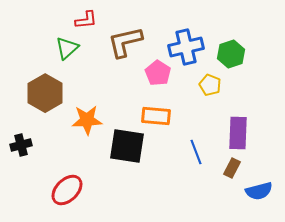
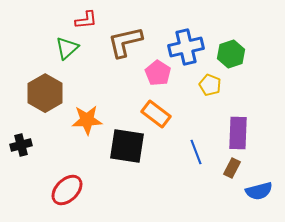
orange rectangle: moved 2 px up; rotated 32 degrees clockwise
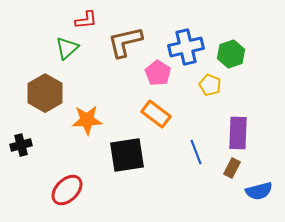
black square: moved 9 px down; rotated 18 degrees counterclockwise
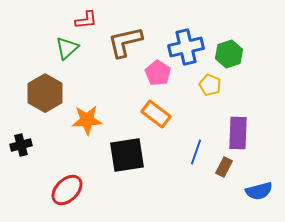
green hexagon: moved 2 px left
blue line: rotated 40 degrees clockwise
brown rectangle: moved 8 px left, 1 px up
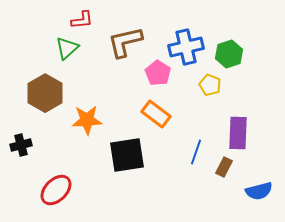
red L-shape: moved 4 px left
red ellipse: moved 11 px left
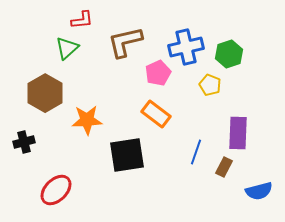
pink pentagon: rotated 15 degrees clockwise
black cross: moved 3 px right, 3 px up
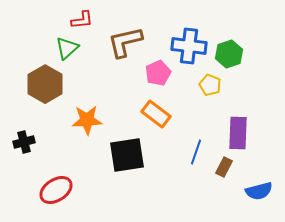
blue cross: moved 3 px right, 1 px up; rotated 20 degrees clockwise
brown hexagon: moved 9 px up
red ellipse: rotated 12 degrees clockwise
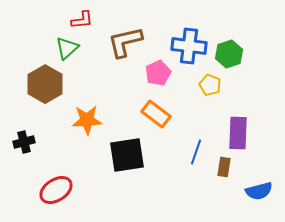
brown rectangle: rotated 18 degrees counterclockwise
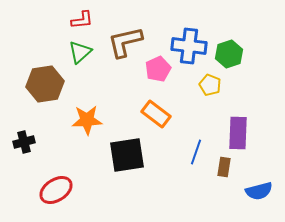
green triangle: moved 13 px right, 4 px down
pink pentagon: moved 4 px up
brown hexagon: rotated 21 degrees clockwise
